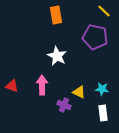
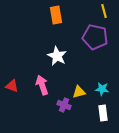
yellow line: rotated 32 degrees clockwise
pink arrow: rotated 18 degrees counterclockwise
yellow triangle: rotated 40 degrees counterclockwise
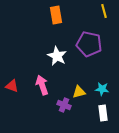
purple pentagon: moved 6 px left, 7 px down
